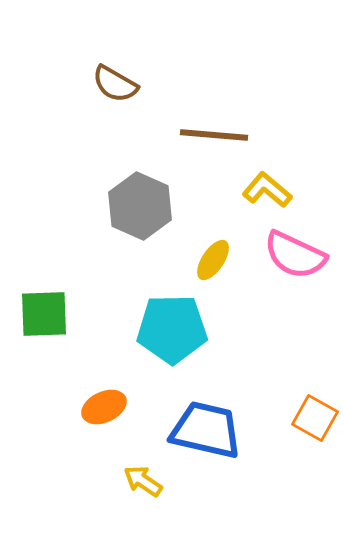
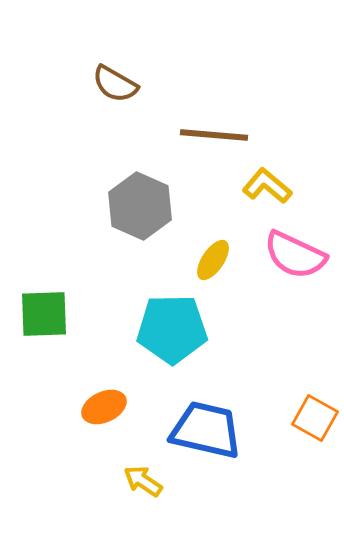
yellow L-shape: moved 4 px up
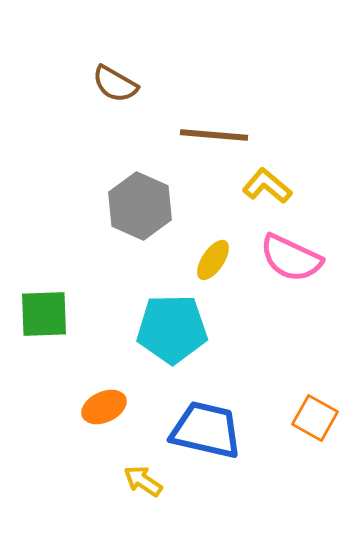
pink semicircle: moved 4 px left, 3 px down
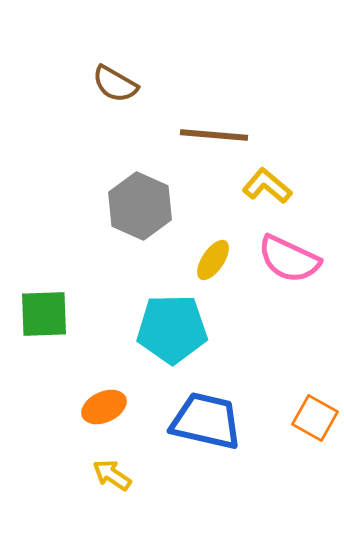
pink semicircle: moved 2 px left, 1 px down
blue trapezoid: moved 9 px up
yellow arrow: moved 31 px left, 6 px up
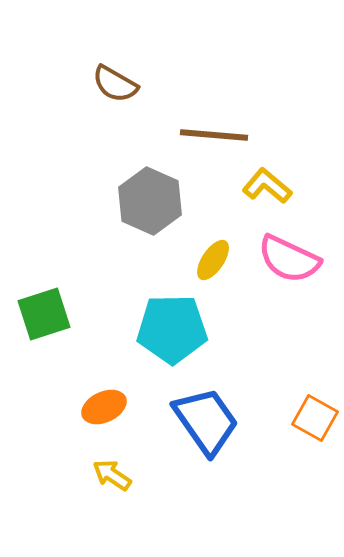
gray hexagon: moved 10 px right, 5 px up
green square: rotated 16 degrees counterclockwise
blue trapezoid: rotated 42 degrees clockwise
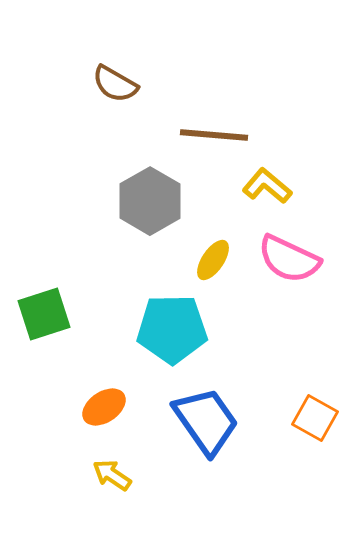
gray hexagon: rotated 6 degrees clockwise
orange ellipse: rotated 9 degrees counterclockwise
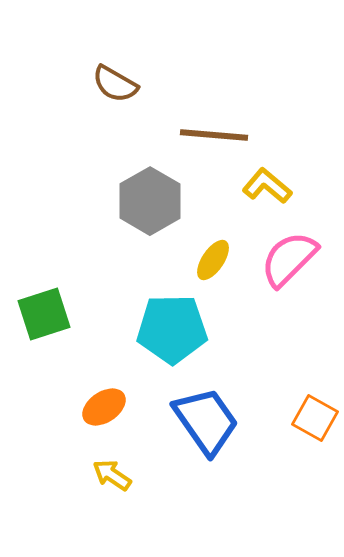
pink semicircle: rotated 110 degrees clockwise
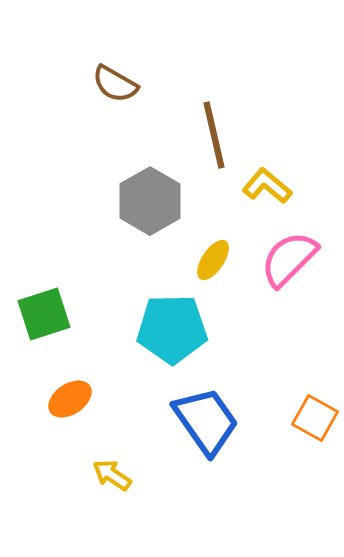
brown line: rotated 72 degrees clockwise
orange ellipse: moved 34 px left, 8 px up
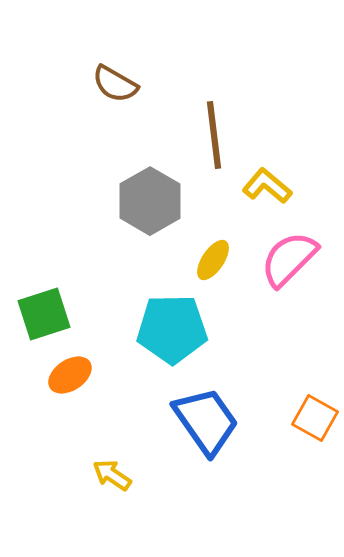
brown line: rotated 6 degrees clockwise
orange ellipse: moved 24 px up
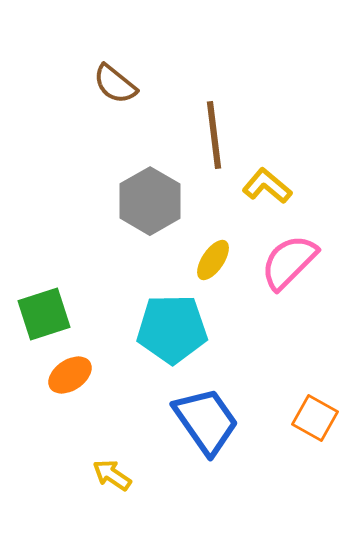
brown semicircle: rotated 9 degrees clockwise
pink semicircle: moved 3 px down
